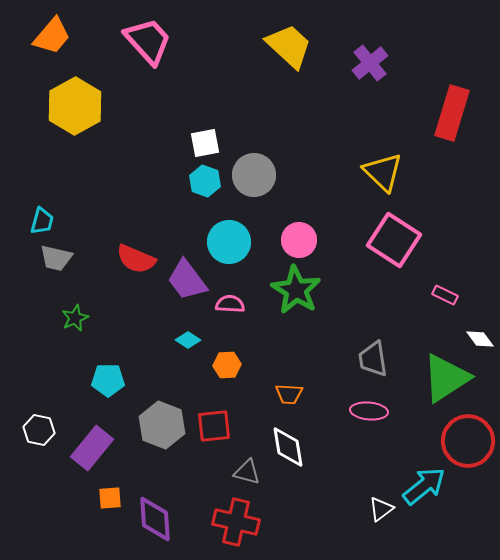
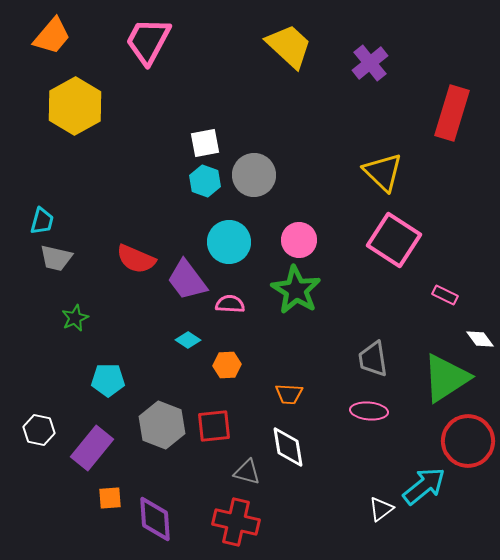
pink trapezoid at (148, 41): rotated 110 degrees counterclockwise
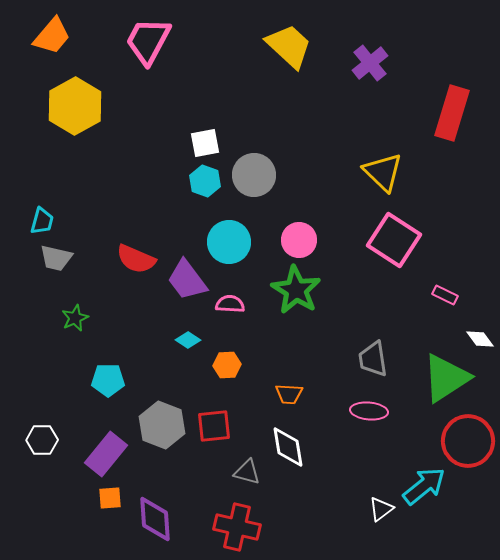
white hexagon at (39, 430): moved 3 px right, 10 px down; rotated 12 degrees counterclockwise
purple rectangle at (92, 448): moved 14 px right, 6 px down
red cross at (236, 522): moved 1 px right, 5 px down
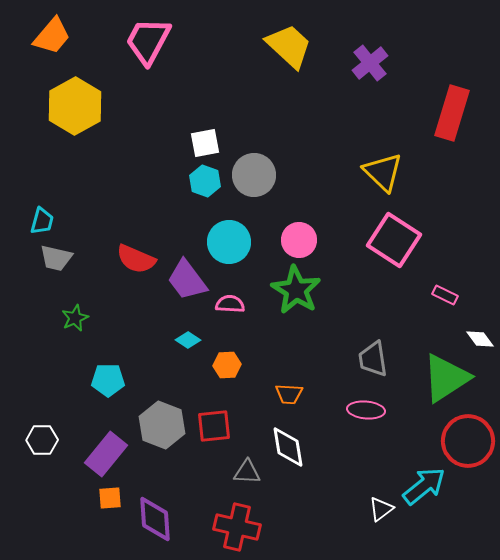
pink ellipse at (369, 411): moved 3 px left, 1 px up
gray triangle at (247, 472): rotated 12 degrees counterclockwise
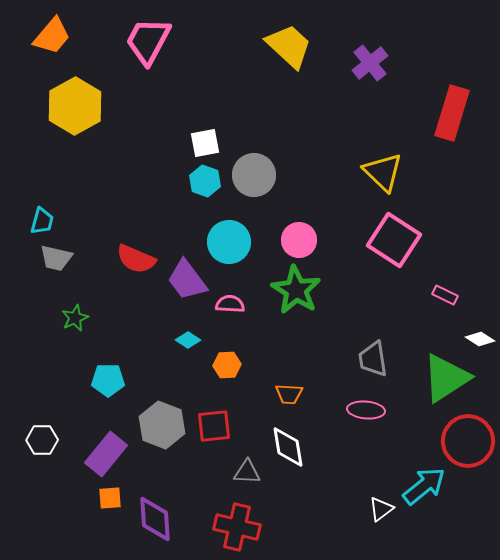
white diamond at (480, 339): rotated 20 degrees counterclockwise
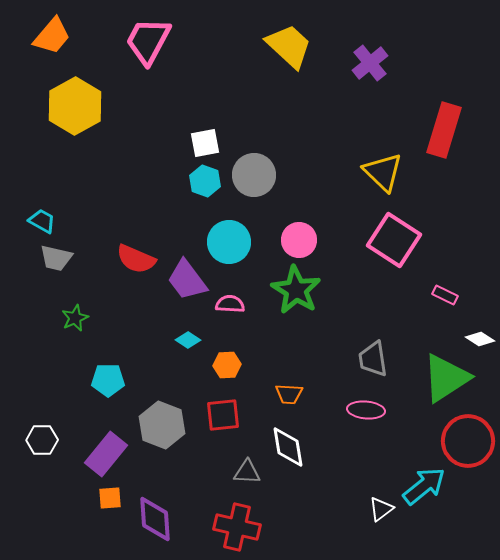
red rectangle at (452, 113): moved 8 px left, 17 px down
cyan trapezoid at (42, 221): rotated 76 degrees counterclockwise
red square at (214, 426): moved 9 px right, 11 px up
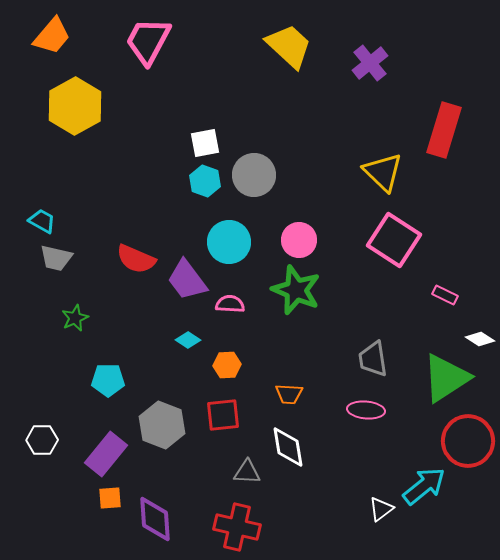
green star at (296, 290): rotated 9 degrees counterclockwise
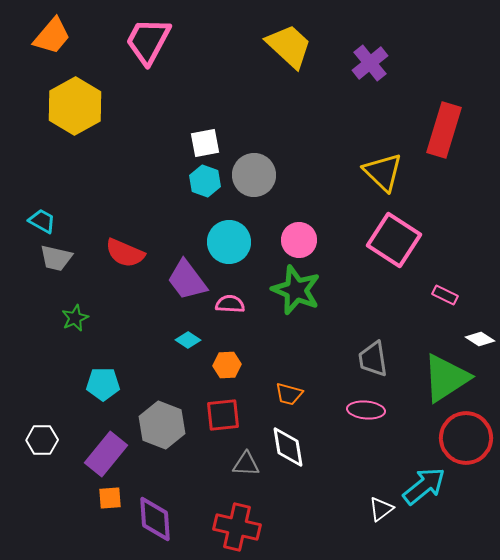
red semicircle at (136, 259): moved 11 px left, 6 px up
cyan pentagon at (108, 380): moved 5 px left, 4 px down
orange trapezoid at (289, 394): rotated 12 degrees clockwise
red circle at (468, 441): moved 2 px left, 3 px up
gray triangle at (247, 472): moved 1 px left, 8 px up
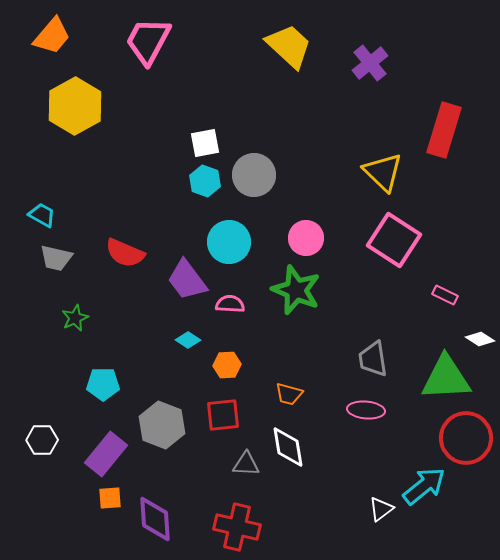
cyan trapezoid at (42, 221): moved 6 px up
pink circle at (299, 240): moved 7 px right, 2 px up
green triangle at (446, 378): rotated 30 degrees clockwise
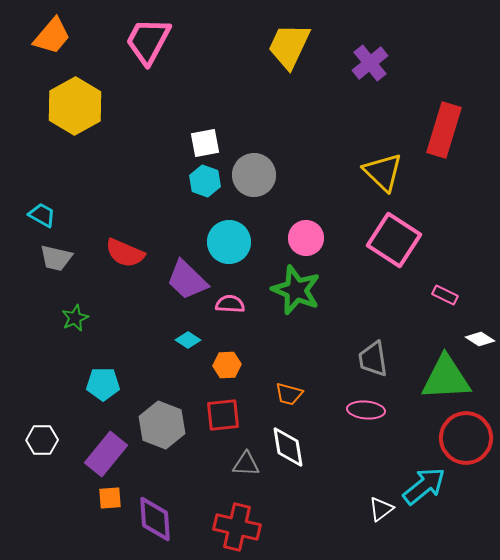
yellow trapezoid at (289, 46): rotated 108 degrees counterclockwise
purple trapezoid at (187, 280): rotated 9 degrees counterclockwise
